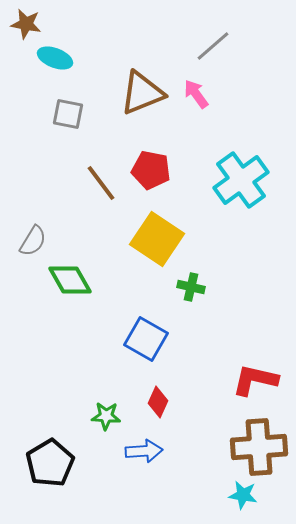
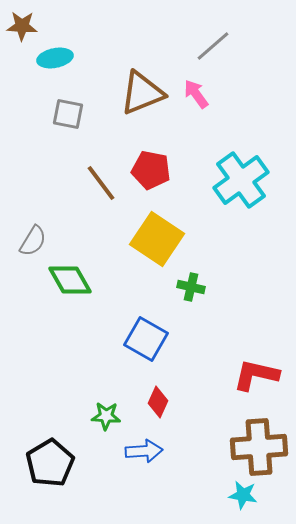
brown star: moved 4 px left, 2 px down; rotated 8 degrees counterclockwise
cyan ellipse: rotated 32 degrees counterclockwise
red L-shape: moved 1 px right, 5 px up
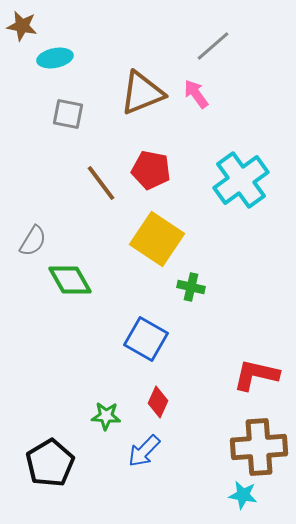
brown star: rotated 8 degrees clockwise
blue arrow: rotated 138 degrees clockwise
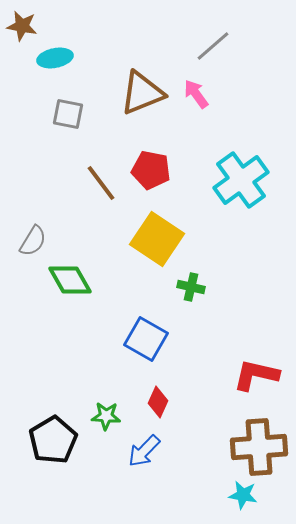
black pentagon: moved 3 px right, 23 px up
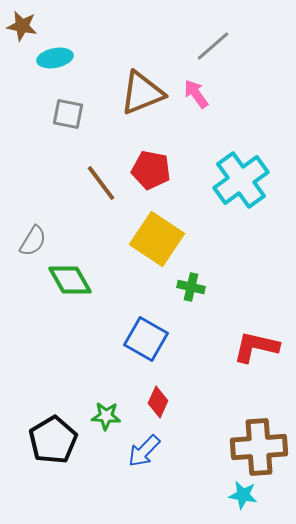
red L-shape: moved 28 px up
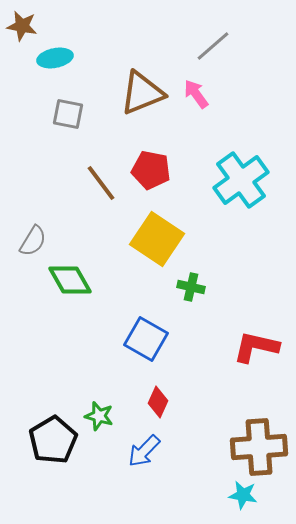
green star: moved 7 px left; rotated 12 degrees clockwise
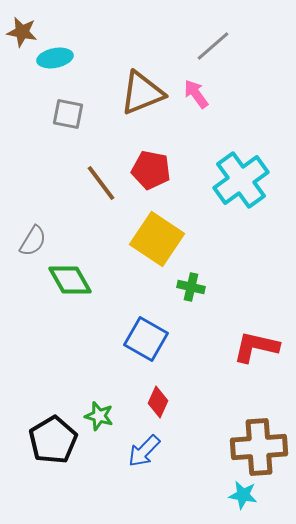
brown star: moved 6 px down
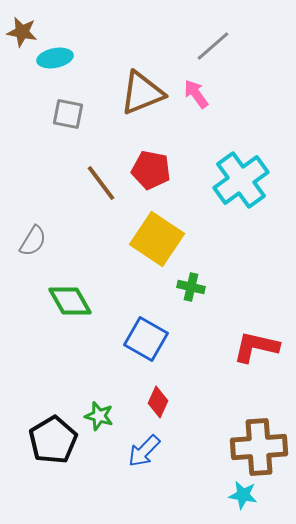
green diamond: moved 21 px down
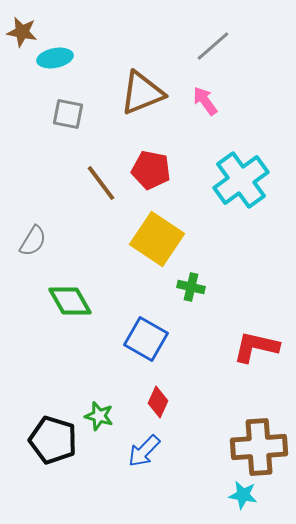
pink arrow: moved 9 px right, 7 px down
black pentagon: rotated 24 degrees counterclockwise
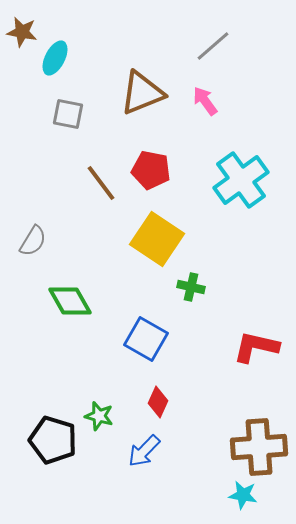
cyan ellipse: rotated 52 degrees counterclockwise
